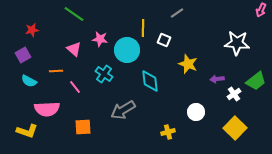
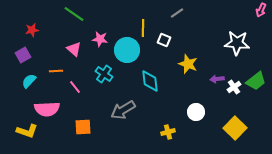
cyan semicircle: rotated 105 degrees clockwise
white cross: moved 7 px up
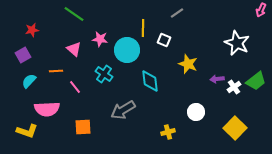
white star: rotated 20 degrees clockwise
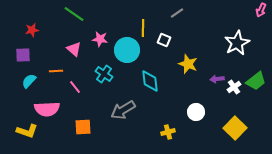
white star: rotated 20 degrees clockwise
purple square: rotated 28 degrees clockwise
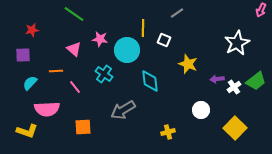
cyan semicircle: moved 1 px right, 2 px down
white circle: moved 5 px right, 2 px up
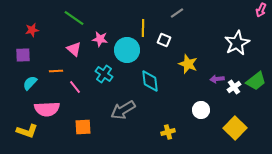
green line: moved 4 px down
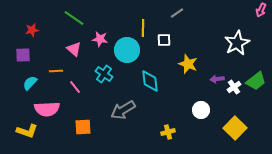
white square: rotated 24 degrees counterclockwise
